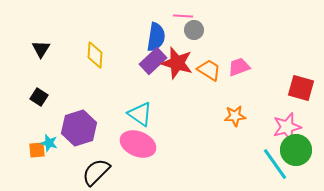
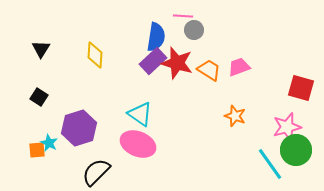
orange star: rotated 25 degrees clockwise
cyan star: rotated 12 degrees clockwise
cyan line: moved 5 px left
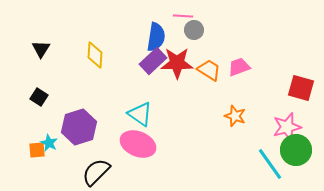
red star: rotated 16 degrees counterclockwise
purple hexagon: moved 1 px up
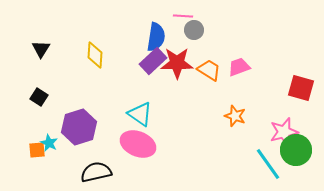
pink star: moved 3 px left, 5 px down
cyan line: moved 2 px left
black semicircle: rotated 32 degrees clockwise
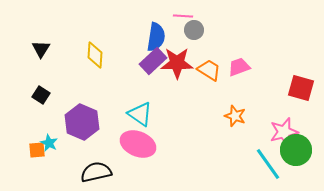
black square: moved 2 px right, 2 px up
purple hexagon: moved 3 px right, 5 px up; rotated 20 degrees counterclockwise
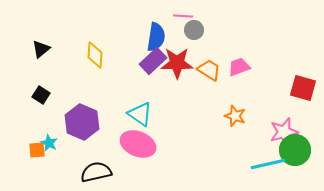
black triangle: rotated 18 degrees clockwise
red square: moved 2 px right
green circle: moved 1 px left
cyan line: rotated 68 degrees counterclockwise
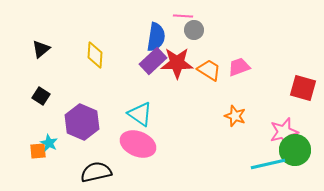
black square: moved 1 px down
orange square: moved 1 px right, 1 px down
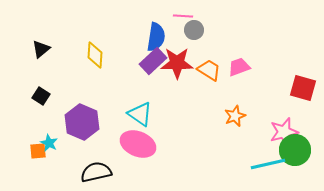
orange star: rotated 30 degrees clockwise
